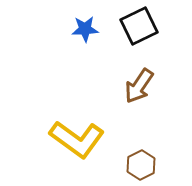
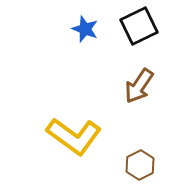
blue star: rotated 24 degrees clockwise
yellow L-shape: moved 3 px left, 3 px up
brown hexagon: moved 1 px left
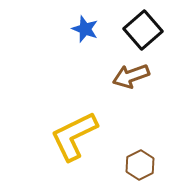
black square: moved 4 px right, 4 px down; rotated 15 degrees counterclockwise
brown arrow: moved 8 px left, 10 px up; rotated 36 degrees clockwise
yellow L-shape: rotated 118 degrees clockwise
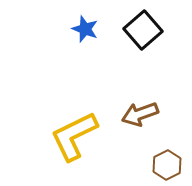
brown arrow: moved 9 px right, 38 px down
brown hexagon: moved 27 px right
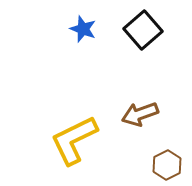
blue star: moved 2 px left
yellow L-shape: moved 4 px down
